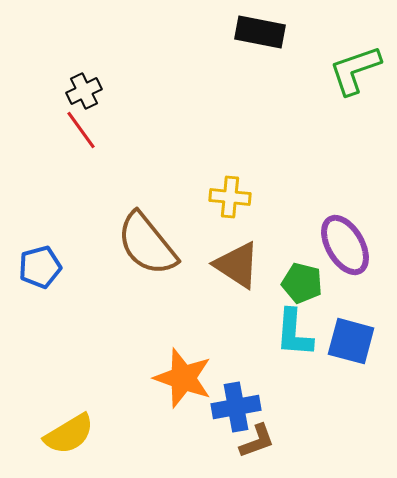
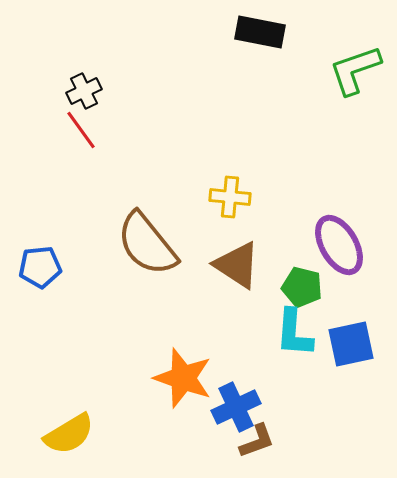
purple ellipse: moved 6 px left
blue pentagon: rotated 9 degrees clockwise
green pentagon: moved 4 px down
blue square: moved 3 px down; rotated 27 degrees counterclockwise
blue cross: rotated 15 degrees counterclockwise
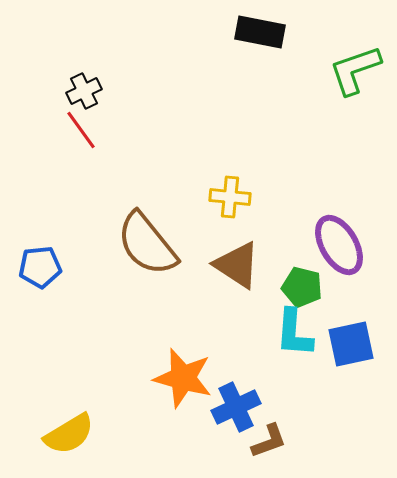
orange star: rotated 4 degrees counterclockwise
brown L-shape: moved 12 px right
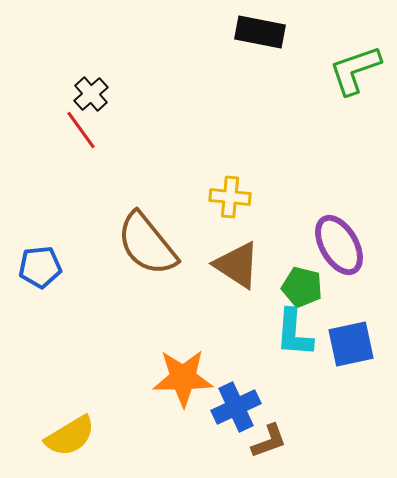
black cross: moved 7 px right, 3 px down; rotated 16 degrees counterclockwise
orange star: rotated 16 degrees counterclockwise
yellow semicircle: moved 1 px right, 2 px down
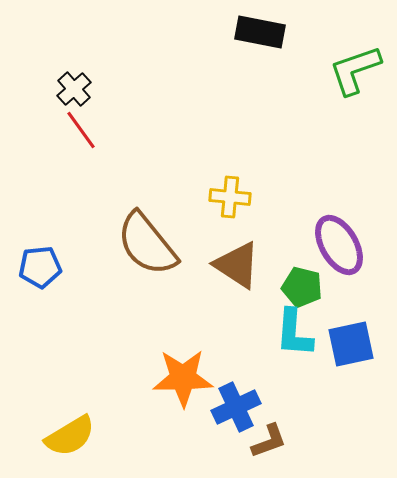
black cross: moved 17 px left, 5 px up
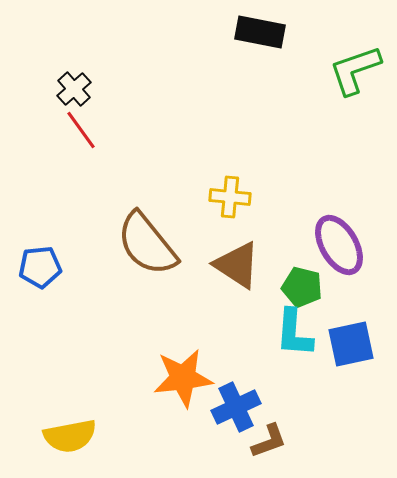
orange star: rotated 6 degrees counterclockwise
yellow semicircle: rotated 20 degrees clockwise
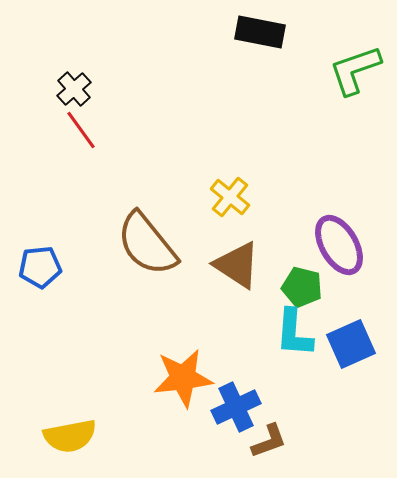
yellow cross: rotated 33 degrees clockwise
blue square: rotated 12 degrees counterclockwise
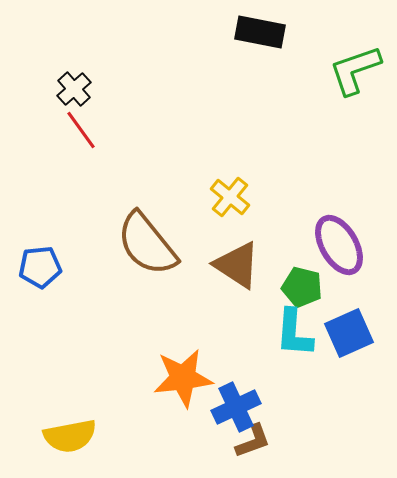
blue square: moved 2 px left, 11 px up
brown L-shape: moved 16 px left
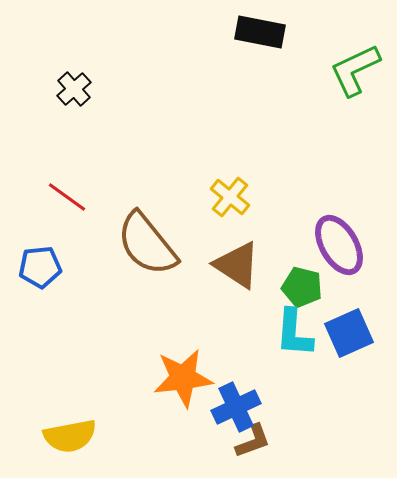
green L-shape: rotated 6 degrees counterclockwise
red line: moved 14 px left, 67 px down; rotated 18 degrees counterclockwise
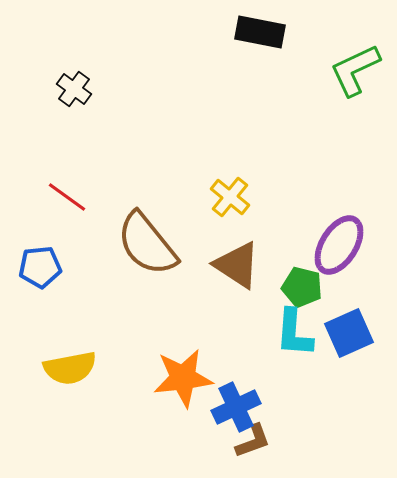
black cross: rotated 12 degrees counterclockwise
purple ellipse: rotated 62 degrees clockwise
yellow semicircle: moved 68 px up
